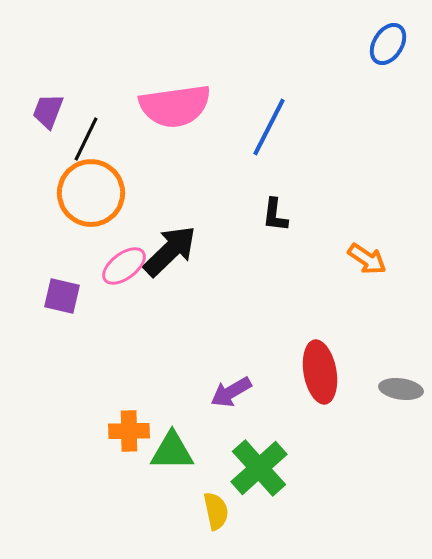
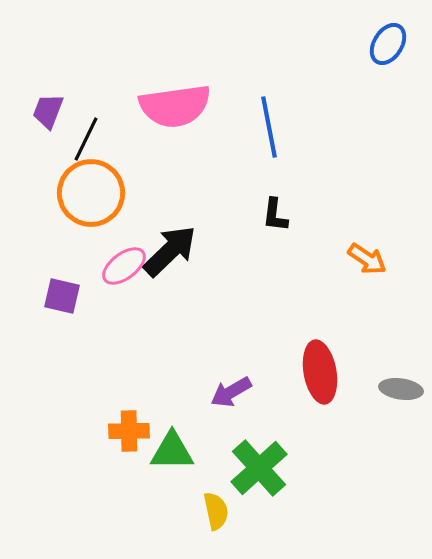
blue line: rotated 38 degrees counterclockwise
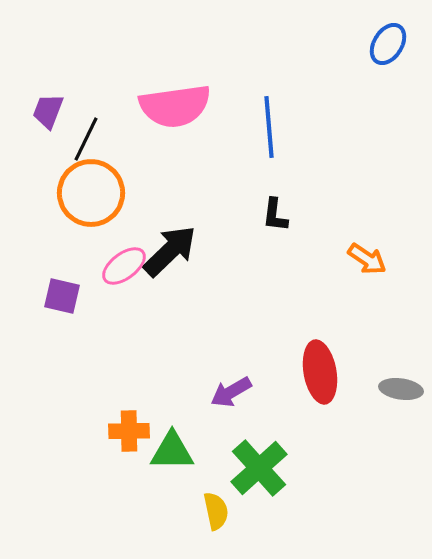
blue line: rotated 6 degrees clockwise
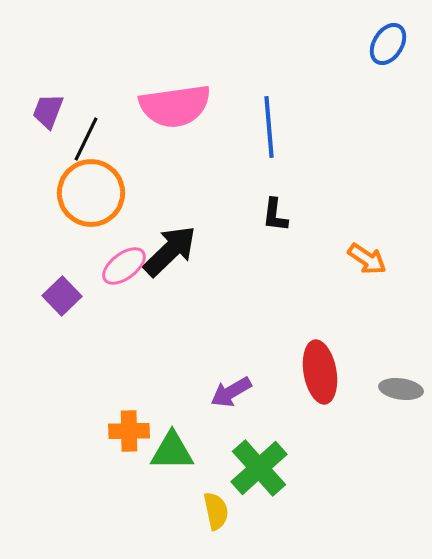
purple square: rotated 33 degrees clockwise
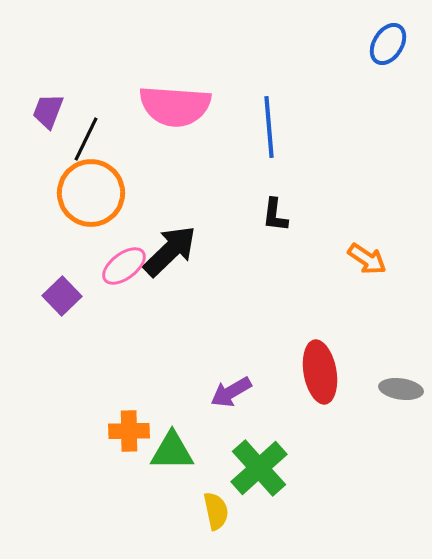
pink semicircle: rotated 12 degrees clockwise
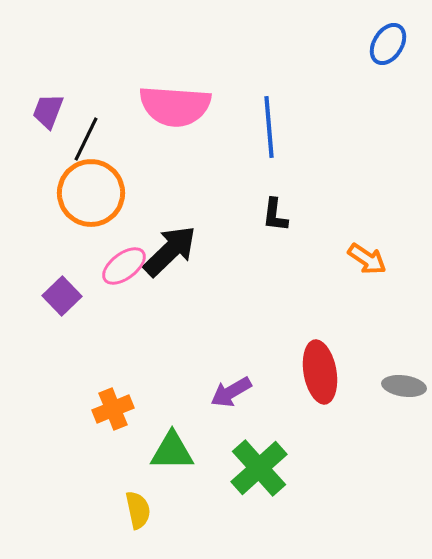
gray ellipse: moved 3 px right, 3 px up
orange cross: moved 16 px left, 22 px up; rotated 21 degrees counterclockwise
yellow semicircle: moved 78 px left, 1 px up
